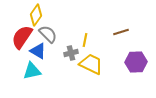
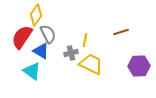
gray semicircle: rotated 18 degrees clockwise
blue triangle: moved 3 px right
purple hexagon: moved 3 px right, 4 px down
cyan triangle: rotated 48 degrees clockwise
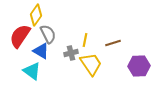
brown line: moved 8 px left, 11 px down
red semicircle: moved 2 px left, 1 px up
yellow trapezoid: rotated 30 degrees clockwise
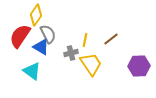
brown line: moved 2 px left, 4 px up; rotated 21 degrees counterclockwise
blue triangle: moved 4 px up
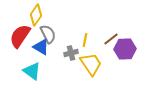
purple hexagon: moved 14 px left, 17 px up
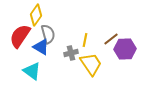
gray semicircle: rotated 12 degrees clockwise
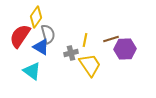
yellow diamond: moved 2 px down
brown line: rotated 21 degrees clockwise
yellow trapezoid: moved 1 px left, 1 px down
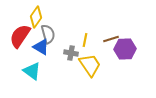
gray cross: rotated 24 degrees clockwise
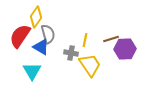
cyan triangle: rotated 24 degrees clockwise
